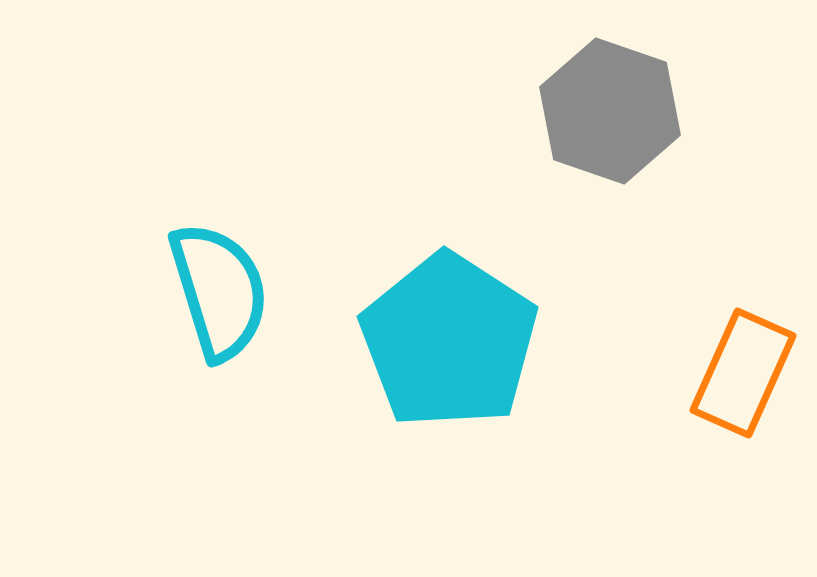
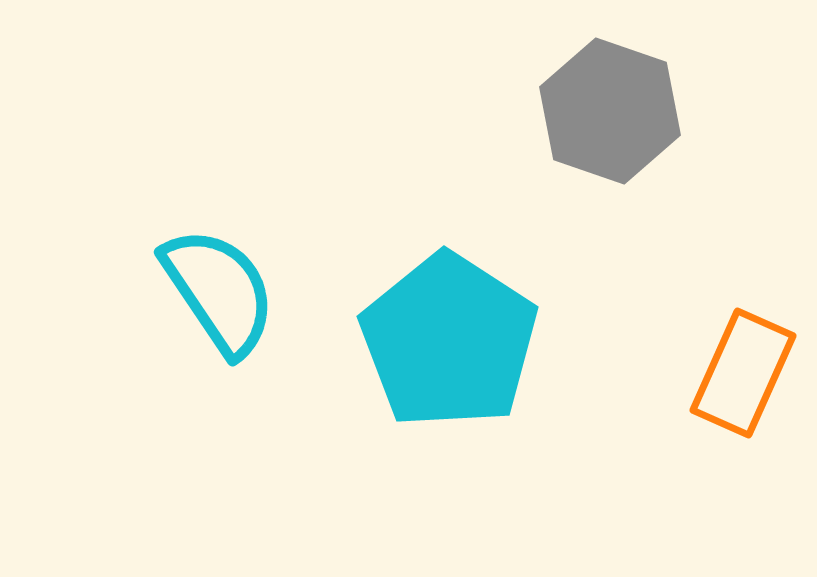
cyan semicircle: rotated 17 degrees counterclockwise
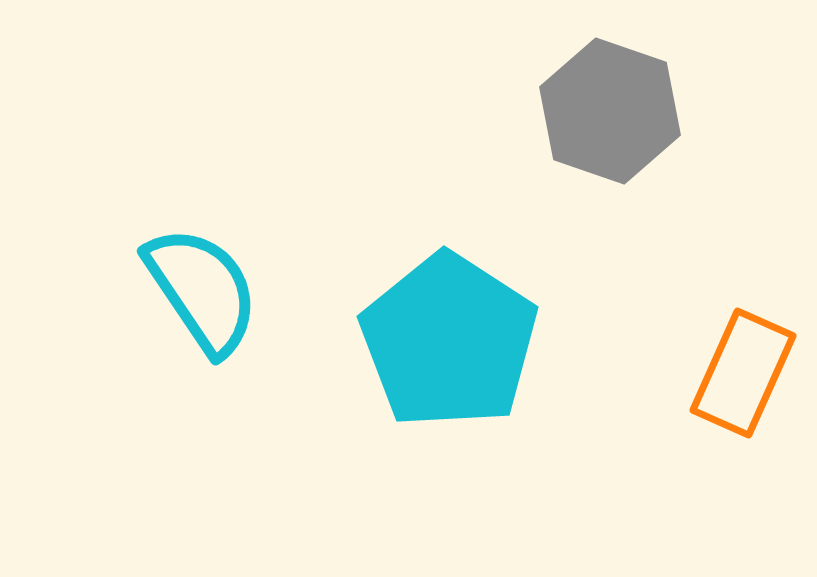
cyan semicircle: moved 17 px left, 1 px up
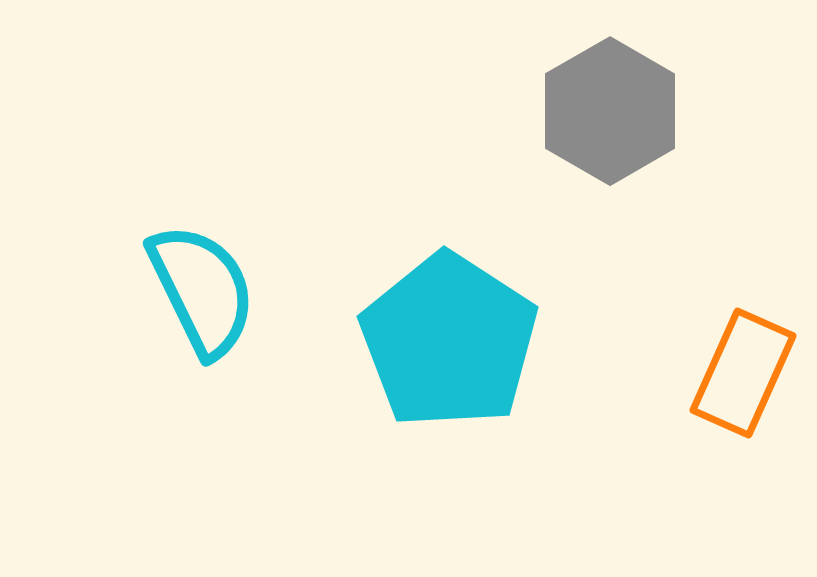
gray hexagon: rotated 11 degrees clockwise
cyan semicircle: rotated 8 degrees clockwise
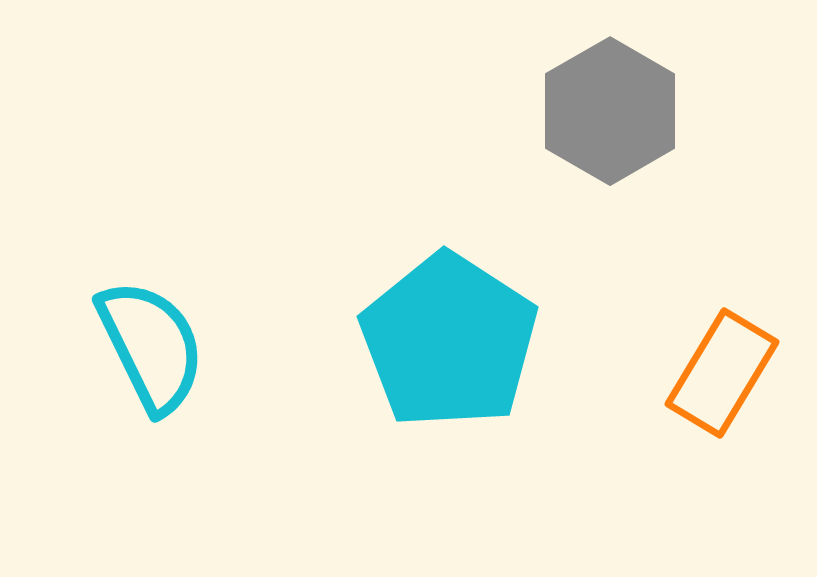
cyan semicircle: moved 51 px left, 56 px down
orange rectangle: moved 21 px left; rotated 7 degrees clockwise
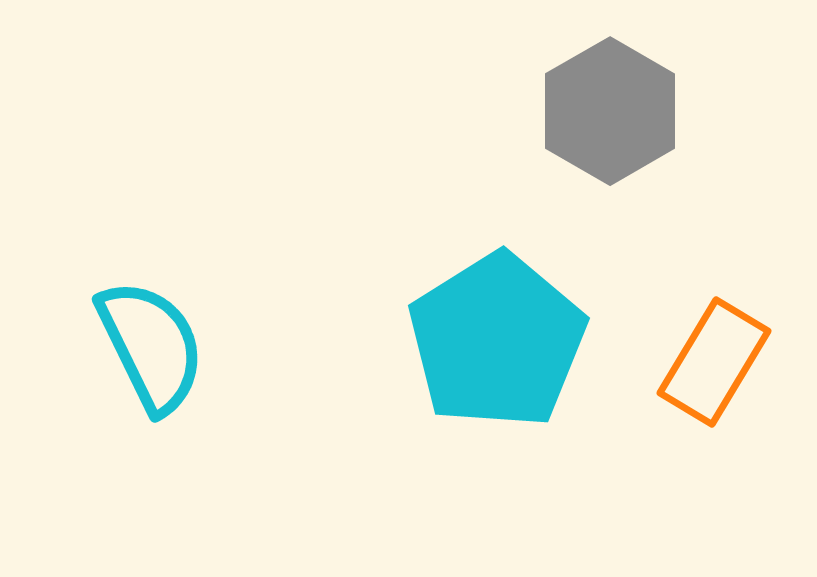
cyan pentagon: moved 48 px right; rotated 7 degrees clockwise
orange rectangle: moved 8 px left, 11 px up
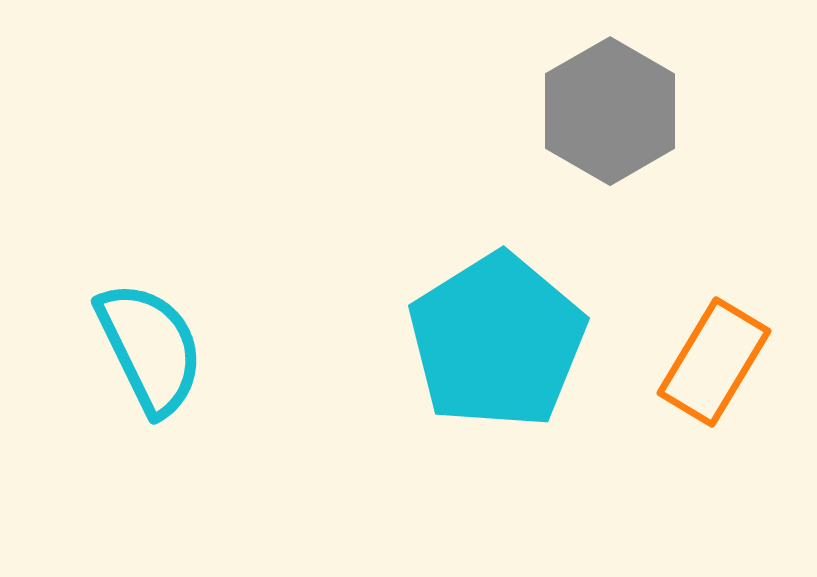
cyan semicircle: moved 1 px left, 2 px down
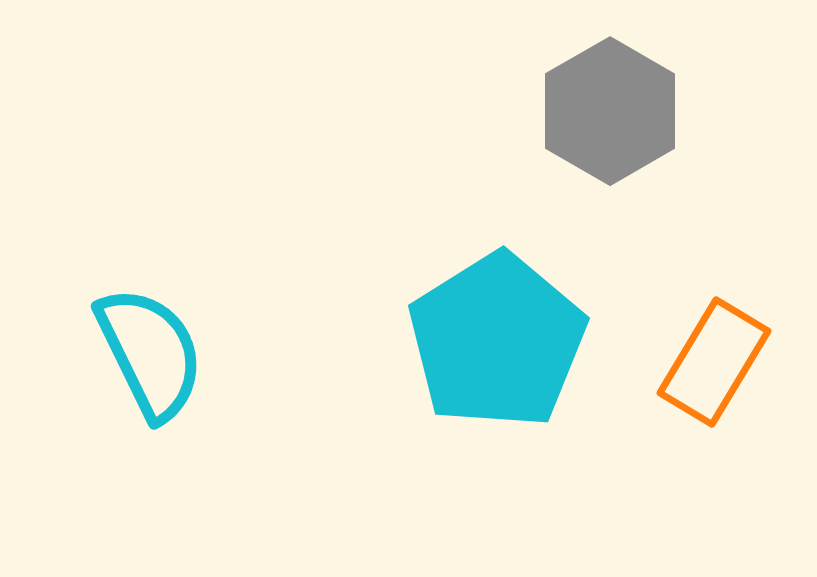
cyan semicircle: moved 5 px down
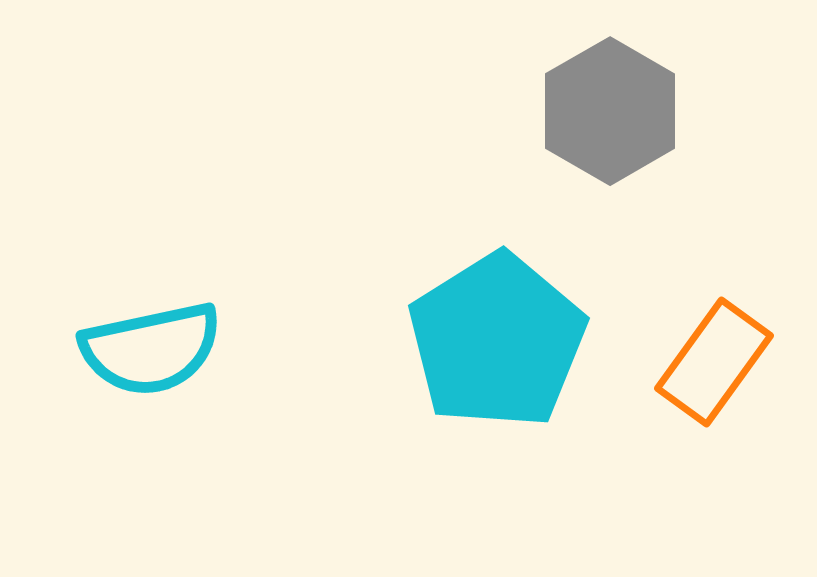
cyan semicircle: moved 1 px right, 4 px up; rotated 104 degrees clockwise
orange rectangle: rotated 5 degrees clockwise
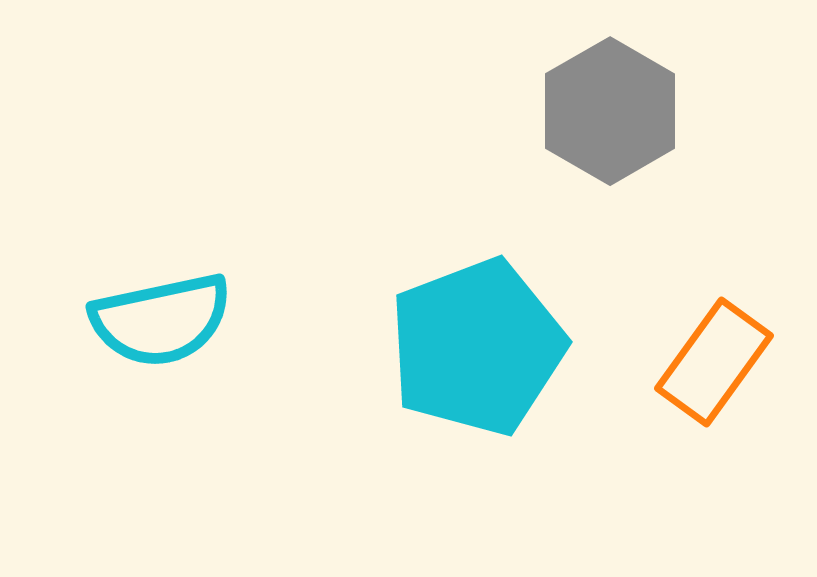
cyan pentagon: moved 20 px left, 6 px down; rotated 11 degrees clockwise
cyan semicircle: moved 10 px right, 29 px up
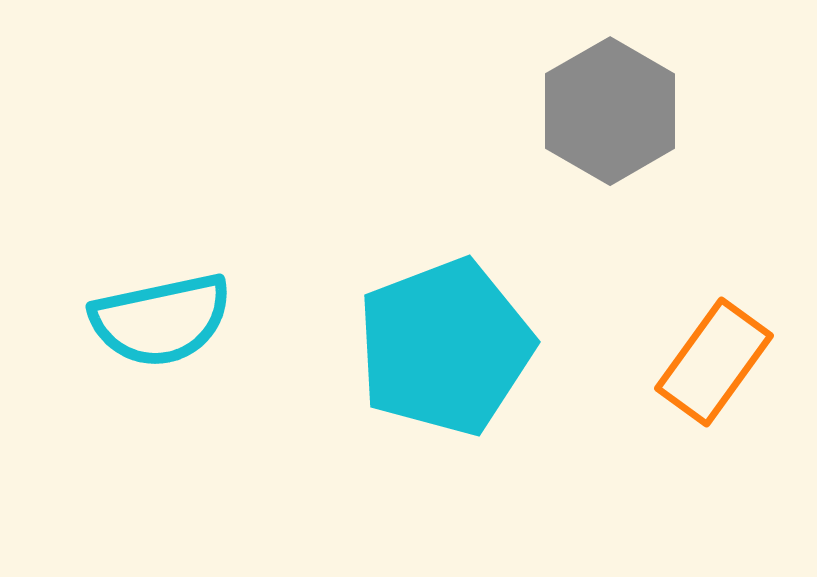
cyan pentagon: moved 32 px left
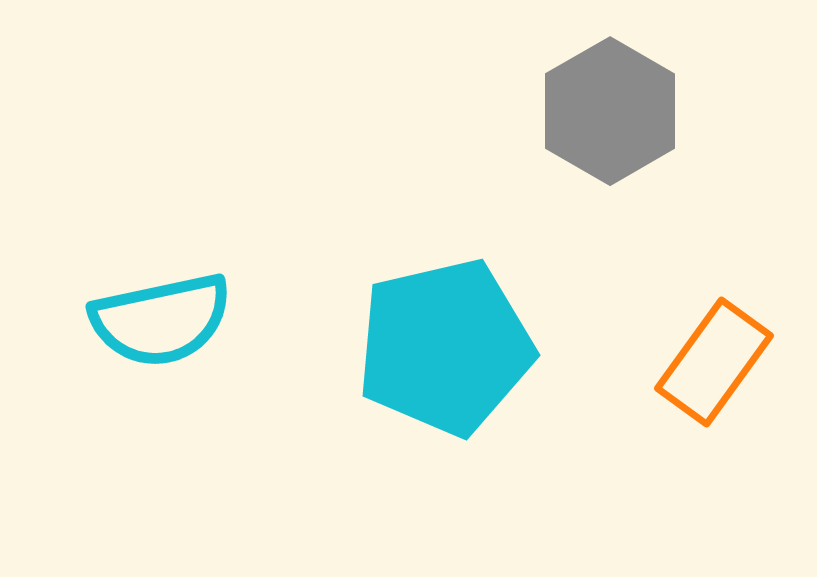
cyan pentagon: rotated 8 degrees clockwise
